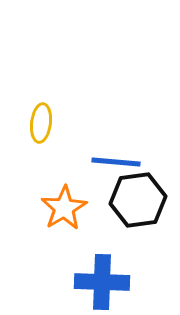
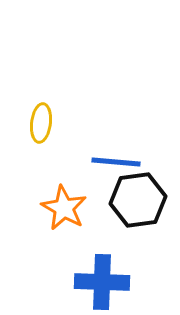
orange star: rotated 12 degrees counterclockwise
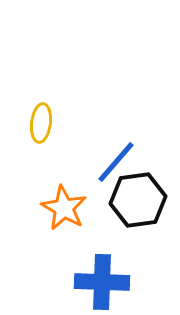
blue line: rotated 54 degrees counterclockwise
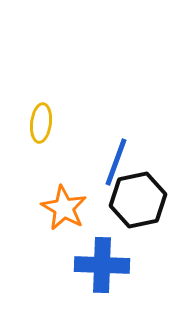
blue line: rotated 21 degrees counterclockwise
black hexagon: rotated 4 degrees counterclockwise
blue cross: moved 17 px up
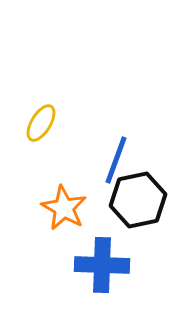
yellow ellipse: rotated 24 degrees clockwise
blue line: moved 2 px up
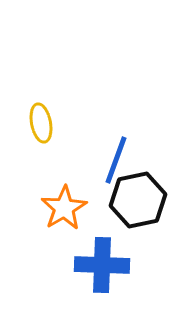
yellow ellipse: rotated 42 degrees counterclockwise
orange star: rotated 12 degrees clockwise
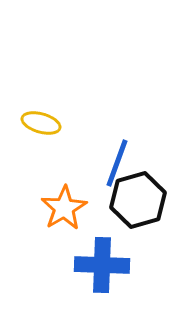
yellow ellipse: rotated 63 degrees counterclockwise
blue line: moved 1 px right, 3 px down
black hexagon: rotated 4 degrees counterclockwise
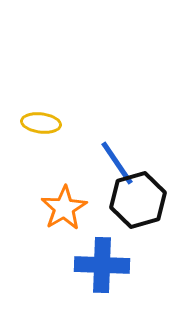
yellow ellipse: rotated 9 degrees counterclockwise
blue line: rotated 54 degrees counterclockwise
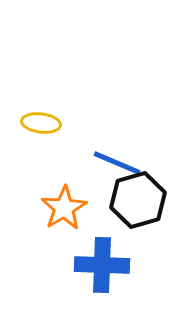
blue line: rotated 33 degrees counterclockwise
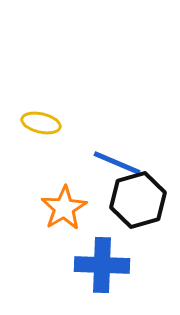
yellow ellipse: rotated 6 degrees clockwise
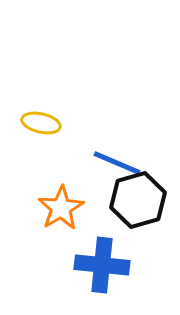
orange star: moved 3 px left
blue cross: rotated 4 degrees clockwise
